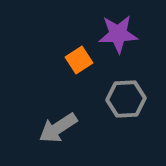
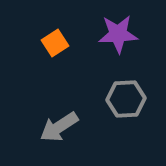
orange square: moved 24 px left, 17 px up
gray arrow: moved 1 px right, 1 px up
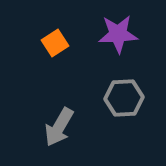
gray hexagon: moved 2 px left, 1 px up
gray arrow: rotated 27 degrees counterclockwise
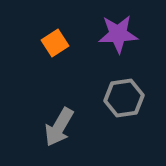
gray hexagon: rotated 6 degrees counterclockwise
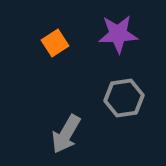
gray arrow: moved 7 px right, 7 px down
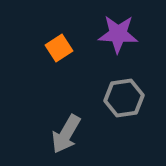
purple star: rotated 6 degrees clockwise
orange square: moved 4 px right, 5 px down
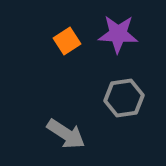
orange square: moved 8 px right, 7 px up
gray arrow: rotated 87 degrees counterclockwise
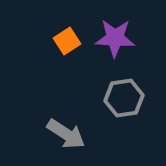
purple star: moved 3 px left, 4 px down
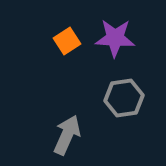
gray arrow: moved 1 px right, 1 px down; rotated 99 degrees counterclockwise
